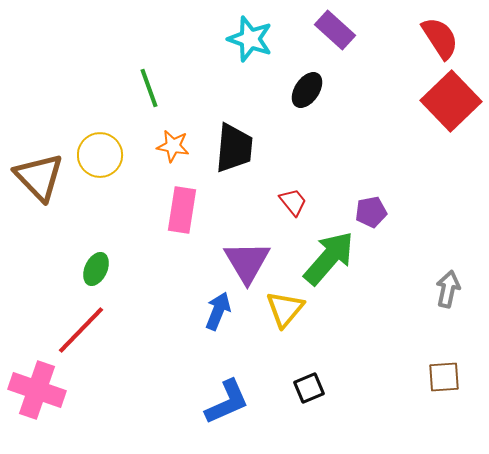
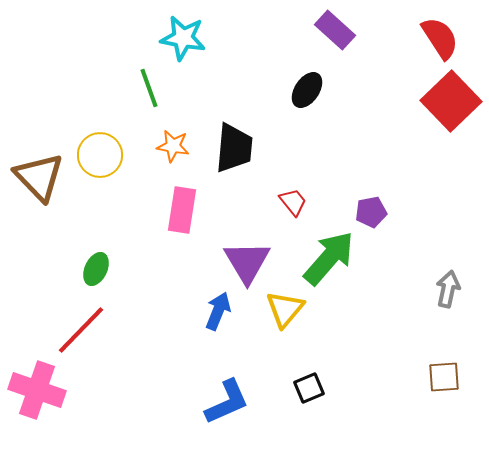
cyan star: moved 67 px left, 1 px up; rotated 9 degrees counterclockwise
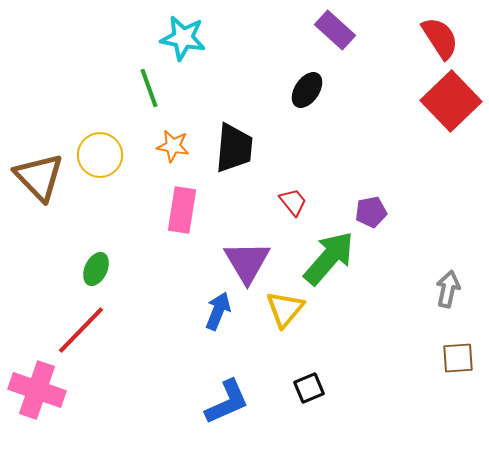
brown square: moved 14 px right, 19 px up
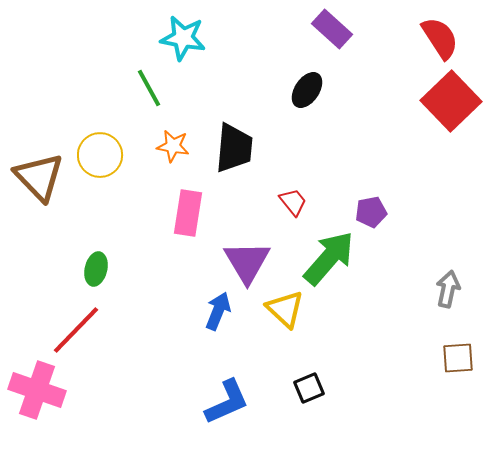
purple rectangle: moved 3 px left, 1 px up
green line: rotated 9 degrees counterclockwise
pink rectangle: moved 6 px right, 3 px down
green ellipse: rotated 12 degrees counterclockwise
yellow triangle: rotated 27 degrees counterclockwise
red line: moved 5 px left
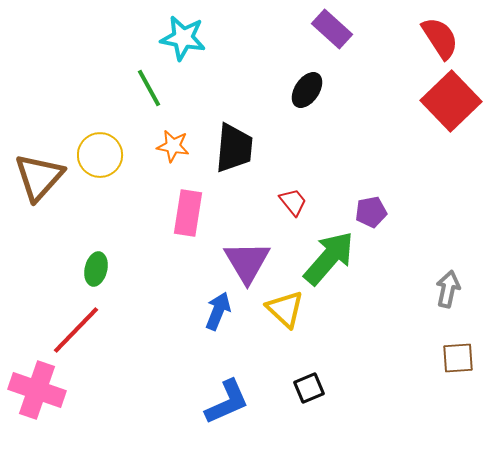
brown triangle: rotated 26 degrees clockwise
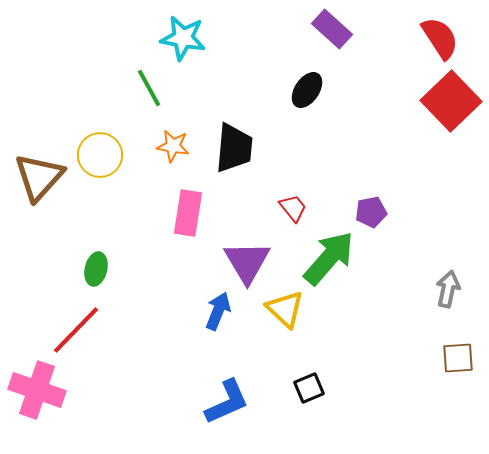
red trapezoid: moved 6 px down
